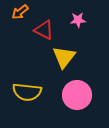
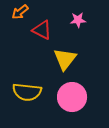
red triangle: moved 2 px left
yellow triangle: moved 1 px right, 2 px down
pink circle: moved 5 px left, 2 px down
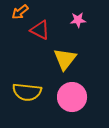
red triangle: moved 2 px left
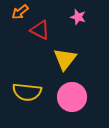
pink star: moved 3 px up; rotated 21 degrees clockwise
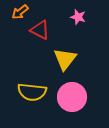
yellow semicircle: moved 5 px right
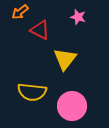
pink circle: moved 9 px down
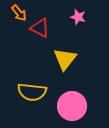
orange arrow: moved 1 px left, 1 px down; rotated 90 degrees counterclockwise
red triangle: moved 2 px up
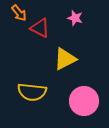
pink star: moved 3 px left, 1 px down
yellow triangle: rotated 25 degrees clockwise
pink circle: moved 12 px right, 5 px up
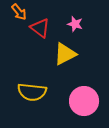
orange arrow: moved 1 px up
pink star: moved 6 px down
red triangle: rotated 10 degrees clockwise
yellow triangle: moved 5 px up
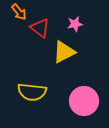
pink star: rotated 28 degrees counterclockwise
yellow triangle: moved 1 px left, 2 px up
